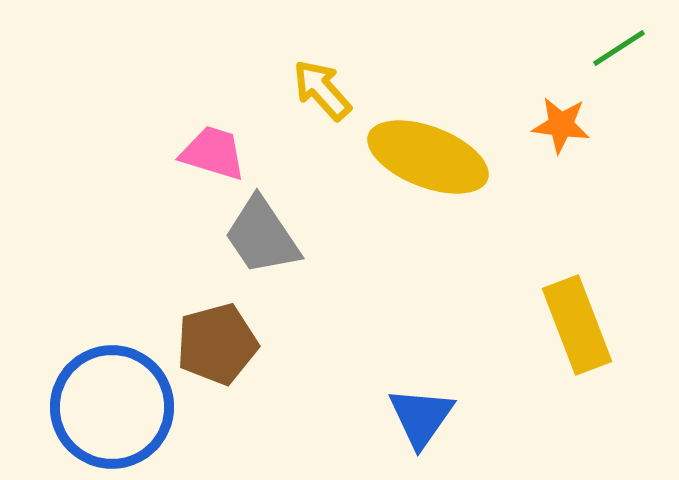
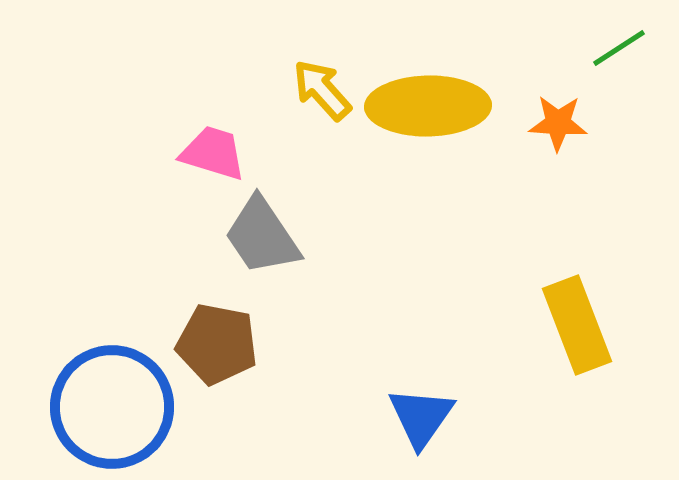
orange star: moved 3 px left, 2 px up; rotated 4 degrees counterclockwise
yellow ellipse: moved 51 px up; rotated 22 degrees counterclockwise
brown pentagon: rotated 26 degrees clockwise
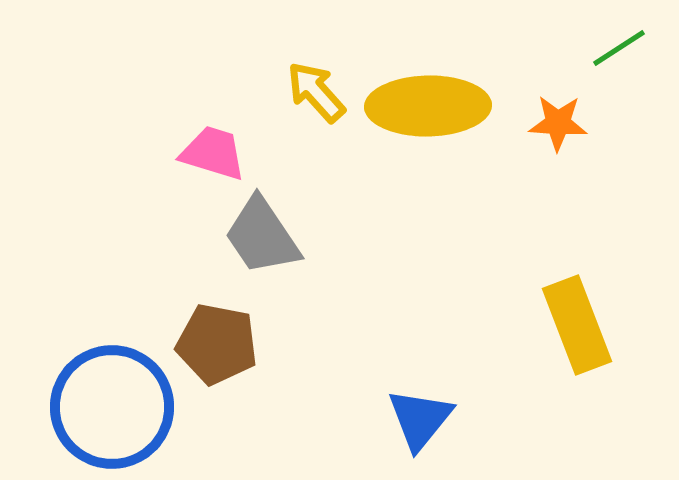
yellow arrow: moved 6 px left, 2 px down
blue triangle: moved 1 px left, 2 px down; rotated 4 degrees clockwise
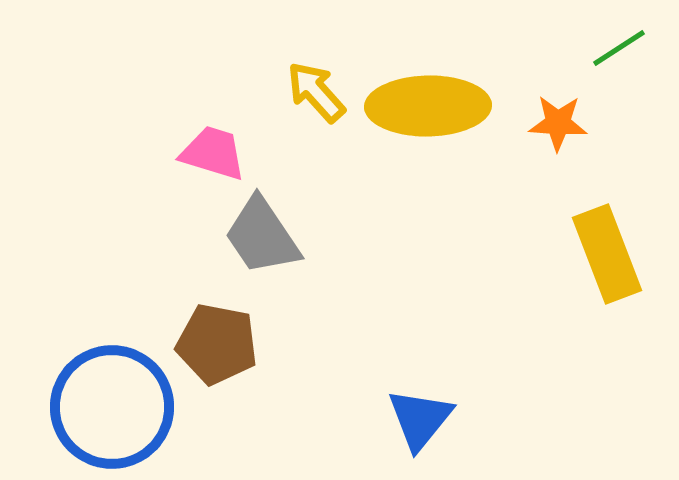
yellow rectangle: moved 30 px right, 71 px up
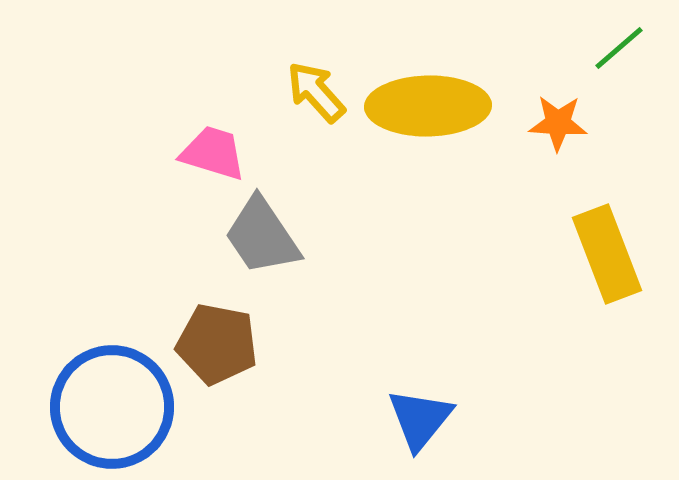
green line: rotated 8 degrees counterclockwise
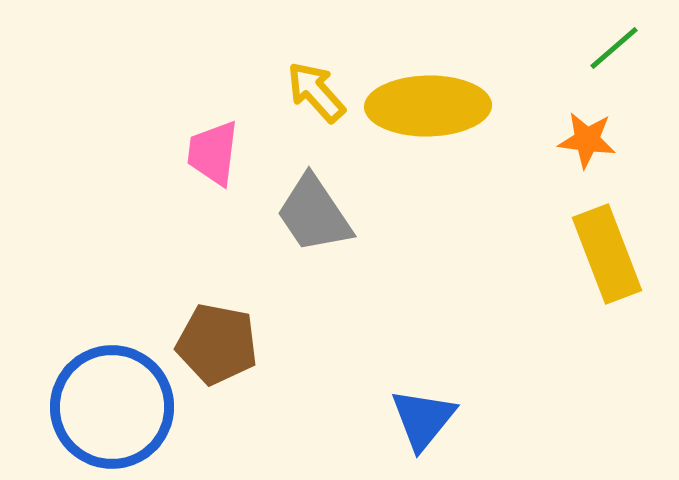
green line: moved 5 px left
orange star: moved 29 px right, 17 px down; rotated 4 degrees clockwise
pink trapezoid: rotated 100 degrees counterclockwise
gray trapezoid: moved 52 px right, 22 px up
blue triangle: moved 3 px right
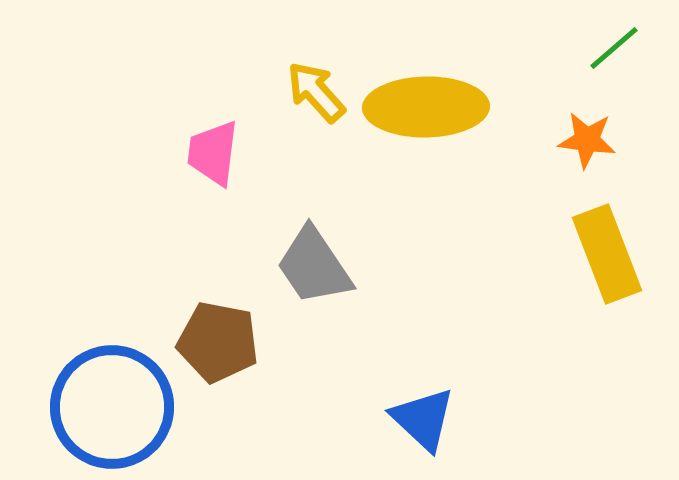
yellow ellipse: moved 2 px left, 1 px down
gray trapezoid: moved 52 px down
brown pentagon: moved 1 px right, 2 px up
blue triangle: rotated 26 degrees counterclockwise
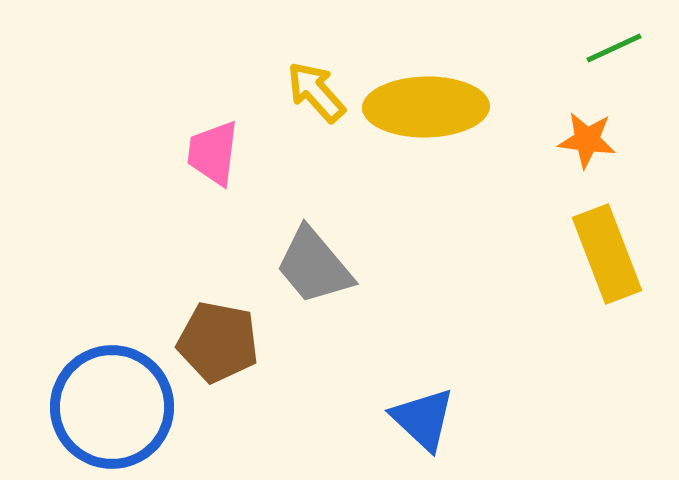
green line: rotated 16 degrees clockwise
gray trapezoid: rotated 6 degrees counterclockwise
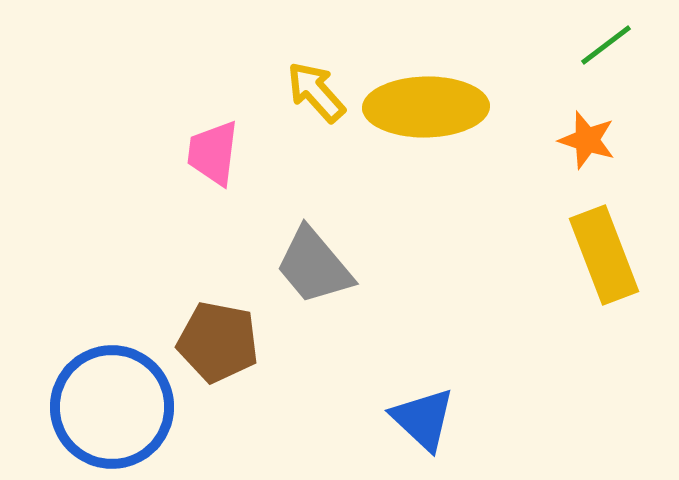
green line: moved 8 px left, 3 px up; rotated 12 degrees counterclockwise
orange star: rotated 10 degrees clockwise
yellow rectangle: moved 3 px left, 1 px down
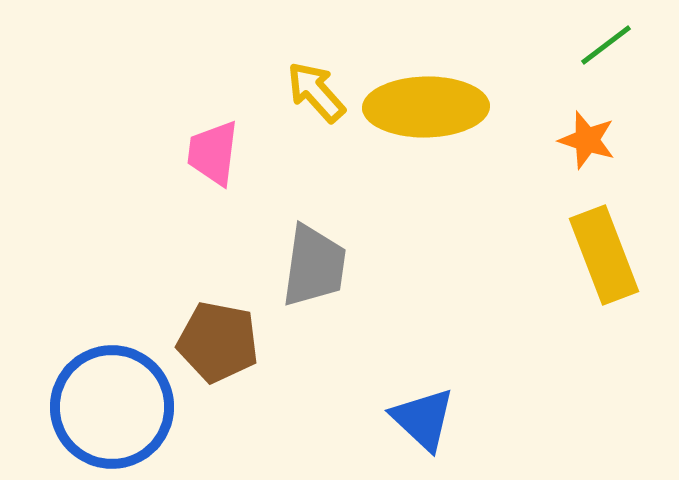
gray trapezoid: rotated 132 degrees counterclockwise
